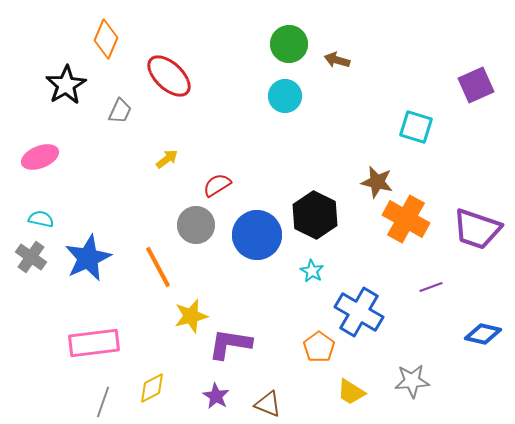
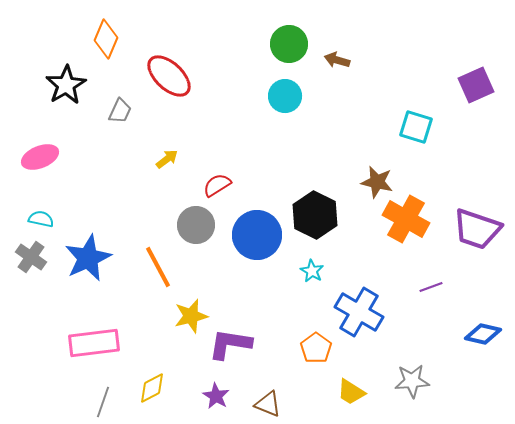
orange pentagon: moved 3 px left, 1 px down
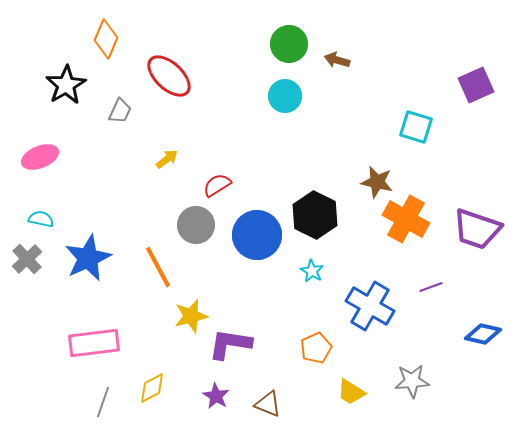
gray cross: moved 4 px left, 2 px down; rotated 12 degrees clockwise
blue cross: moved 11 px right, 6 px up
orange pentagon: rotated 12 degrees clockwise
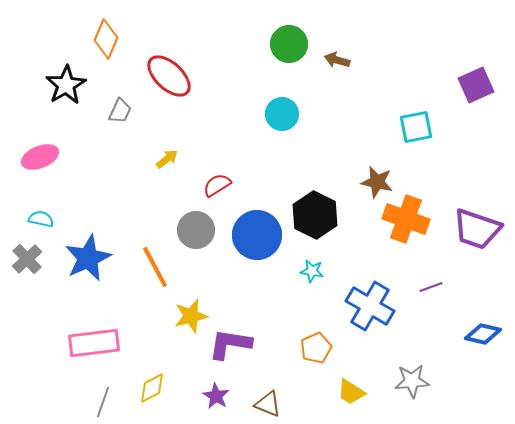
cyan circle: moved 3 px left, 18 px down
cyan square: rotated 28 degrees counterclockwise
orange cross: rotated 9 degrees counterclockwise
gray circle: moved 5 px down
orange line: moved 3 px left
cyan star: rotated 20 degrees counterclockwise
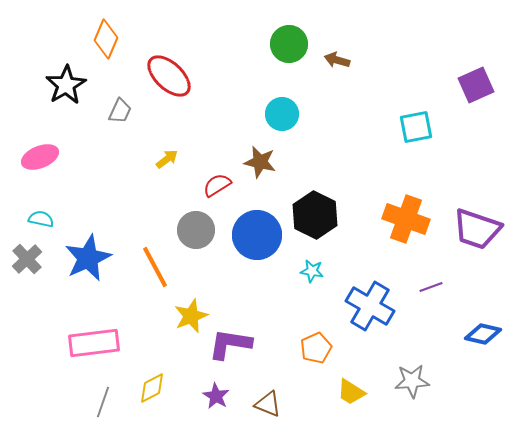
brown star: moved 117 px left, 20 px up
yellow star: rotated 8 degrees counterclockwise
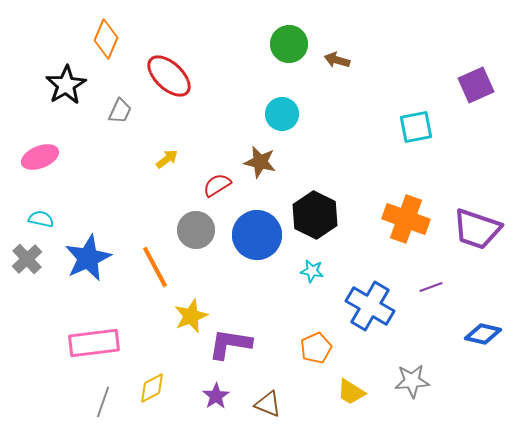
purple star: rotated 8 degrees clockwise
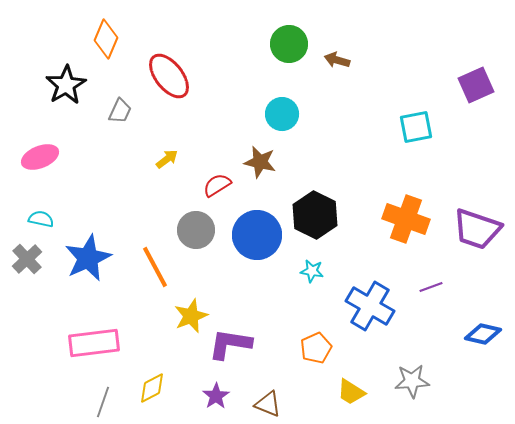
red ellipse: rotated 9 degrees clockwise
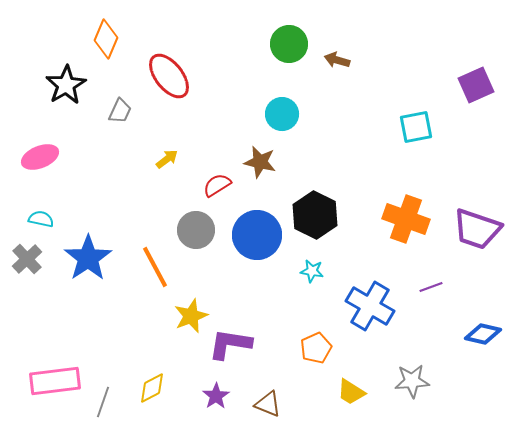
blue star: rotated 9 degrees counterclockwise
pink rectangle: moved 39 px left, 38 px down
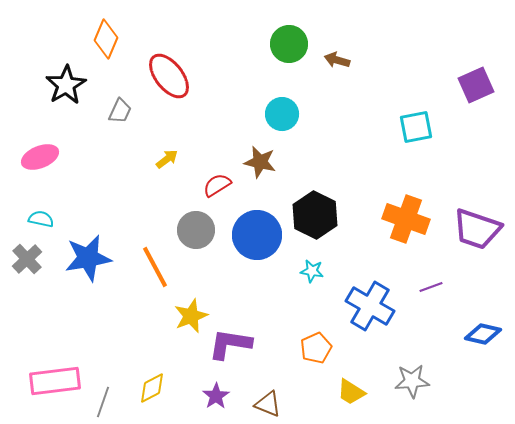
blue star: rotated 24 degrees clockwise
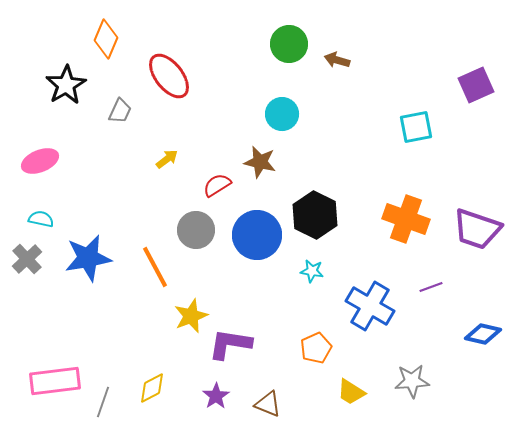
pink ellipse: moved 4 px down
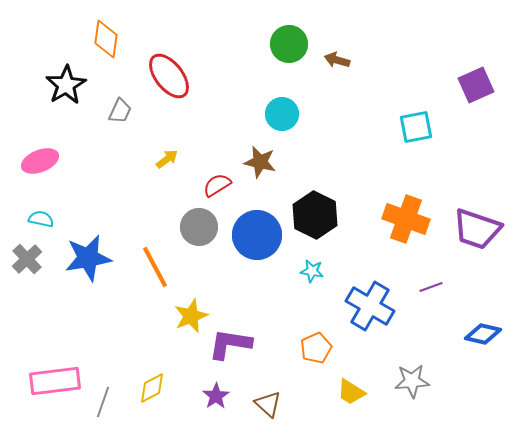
orange diamond: rotated 15 degrees counterclockwise
gray circle: moved 3 px right, 3 px up
brown triangle: rotated 20 degrees clockwise
